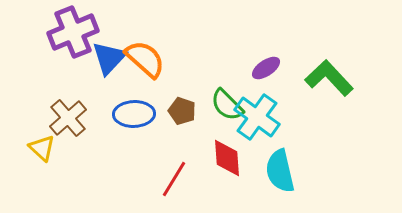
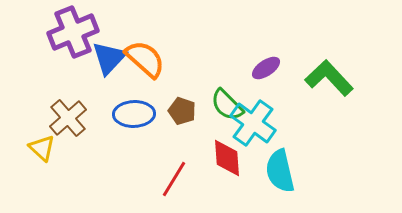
cyan cross: moved 4 px left, 6 px down
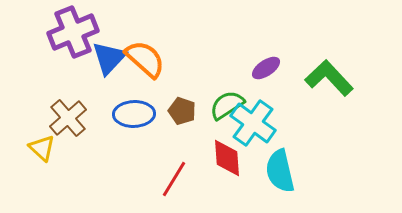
green semicircle: rotated 102 degrees clockwise
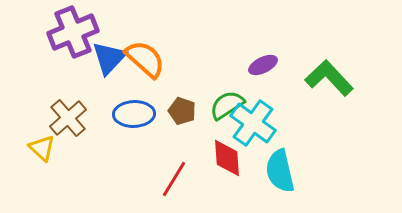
purple ellipse: moved 3 px left, 3 px up; rotated 8 degrees clockwise
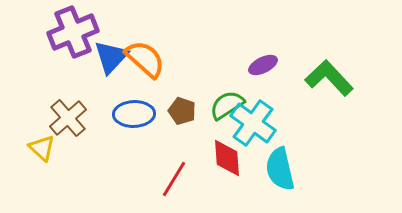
blue triangle: moved 2 px right, 1 px up
cyan semicircle: moved 2 px up
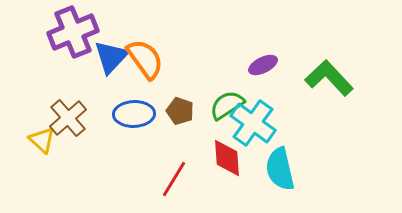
orange semicircle: rotated 12 degrees clockwise
brown pentagon: moved 2 px left
yellow triangle: moved 8 px up
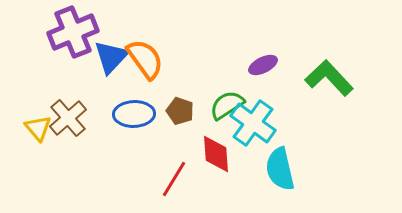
yellow triangle: moved 4 px left, 12 px up; rotated 8 degrees clockwise
red diamond: moved 11 px left, 4 px up
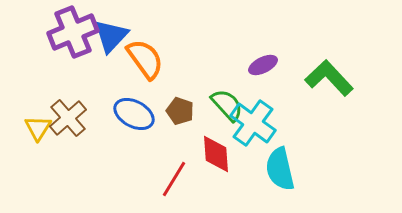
blue triangle: moved 21 px up
green semicircle: rotated 81 degrees clockwise
blue ellipse: rotated 30 degrees clockwise
yellow triangle: rotated 12 degrees clockwise
